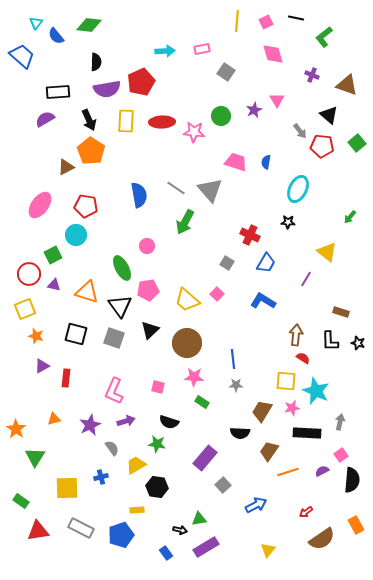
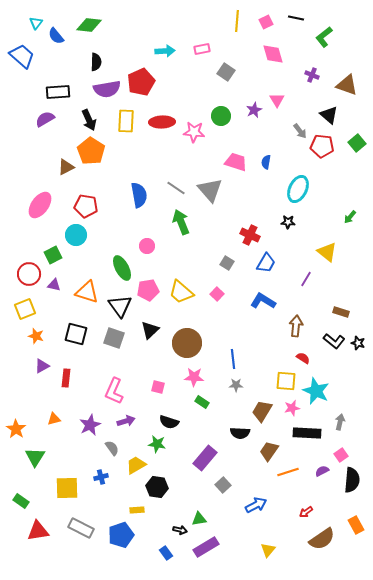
green arrow at (185, 222): moved 4 px left; rotated 130 degrees clockwise
yellow trapezoid at (187, 300): moved 6 px left, 8 px up
brown arrow at (296, 335): moved 9 px up
black L-shape at (330, 341): moved 4 px right; rotated 50 degrees counterclockwise
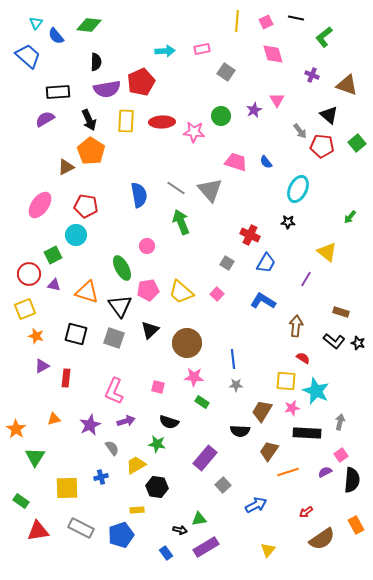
blue trapezoid at (22, 56): moved 6 px right
blue semicircle at (266, 162): rotated 48 degrees counterclockwise
black semicircle at (240, 433): moved 2 px up
purple semicircle at (322, 471): moved 3 px right, 1 px down
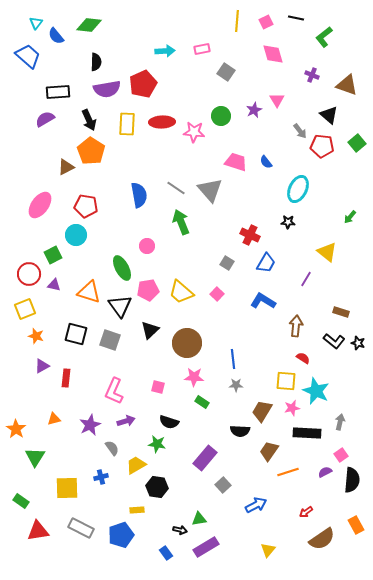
red pentagon at (141, 82): moved 2 px right, 2 px down
yellow rectangle at (126, 121): moved 1 px right, 3 px down
orange triangle at (87, 292): moved 2 px right
gray square at (114, 338): moved 4 px left, 2 px down
